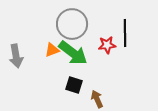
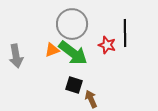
red star: rotated 24 degrees clockwise
brown arrow: moved 6 px left
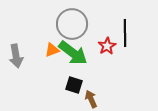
red star: moved 1 px down; rotated 24 degrees clockwise
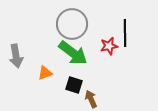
red star: moved 2 px right; rotated 18 degrees clockwise
orange triangle: moved 7 px left, 23 px down
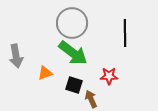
gray circle: moved 1 px up
red star: moved 30 px down; rotated 12 degrees clockwise
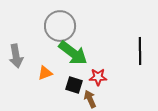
gray circle: moved 12 px left, 3 px down
black line: moved 15 px right, 18 px down
red star: moved 11 px left, 1 px down
brown arrow: moved 1 px left
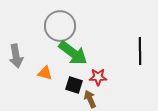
orange triangle: rotated 35 degrees clockwise
